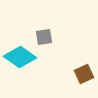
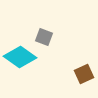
gray square: rotated 30 degrees clockwise
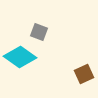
gray square: moved 5 px left, 5 px up
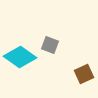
gray square: moved 11 px right, 13 px down
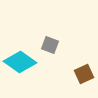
cyan diamond: moved 5 px down
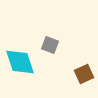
cyan diamond: rotated 36 degrees clockwise
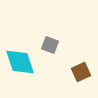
brown square: moved 3 px left, 2 px up
